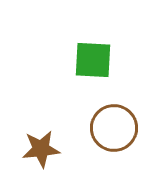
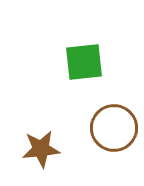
green square: moved 9 px left, 2 px down; rotated 9 degrees counterclockwise
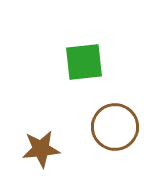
brown circle: moved 1 px right, 1 px up
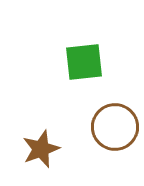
brown star: rotated 15 degrees counterclockwise
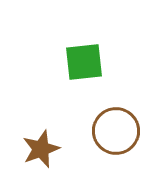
brown circle: moved 1 px right, 4 px down
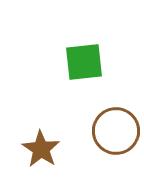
brown star: rotated 18 degrees counterclockwise
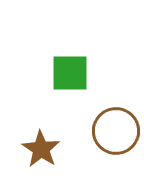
green square: moved 14 px left, 11 px down; rotated 6 degrees clockwise
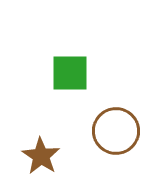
brown star: moved 7 px down
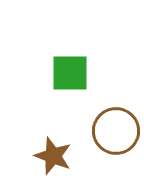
brown star: moved 12 px right; rotated 12 degrees counterclockwise
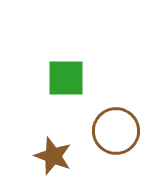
green square: moved 4 px left, 5 px down
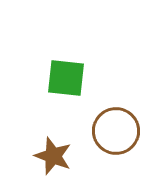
green square: rotated 6 degrees clockwise
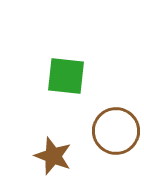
green square: moved 2 px up
